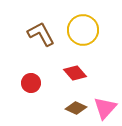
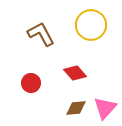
yellow circle: moved 8 px right, 5 px up
brown diamond: rotated 30 degrees counterclockwise
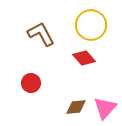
red diamond: moved 9 px right, 15 px up
brown diamond: moved 1 px up
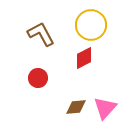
red diamond: rotated 75 degrees counterclockwise
red circle: moved 7 px right, 5 px up
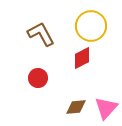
yellow circle: moved 1 px down
red diamond: moved 2 px left
pink triangle: moved 1 px right
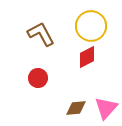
red diamond: moved 5 px right, 1 px up
brown diamond: moved 1 px down
